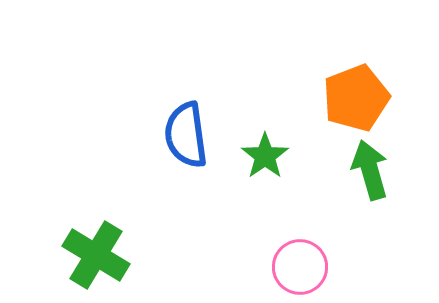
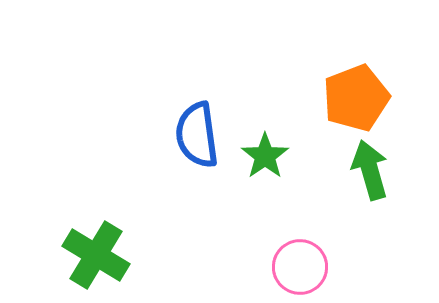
blue semicircle: moved 11 px right
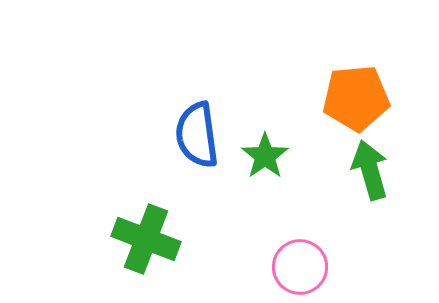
orange pentagon: rotated 16 degrees clockwise
green cross: moved 50 px right, 16 px up; rotated 10 degrees counterclockwise
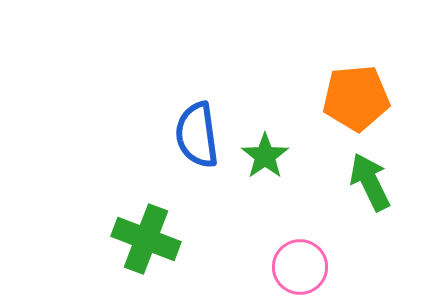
green arrow: moved 12 px down; rotated 10 degrees counterclockwise
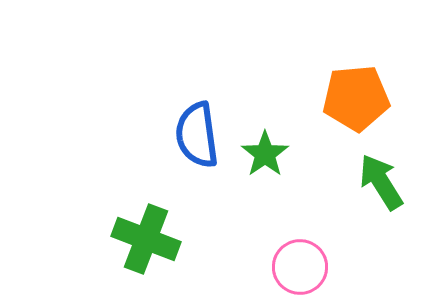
green star: moved 2 px up
green arrow: moved 11 px right; rotated 6 degrees counterclockwise
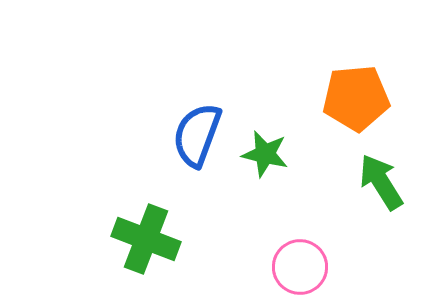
blue semicircle: rotated 28 degrees clockwise
green star: rotated 24 degrees counterclockwise
